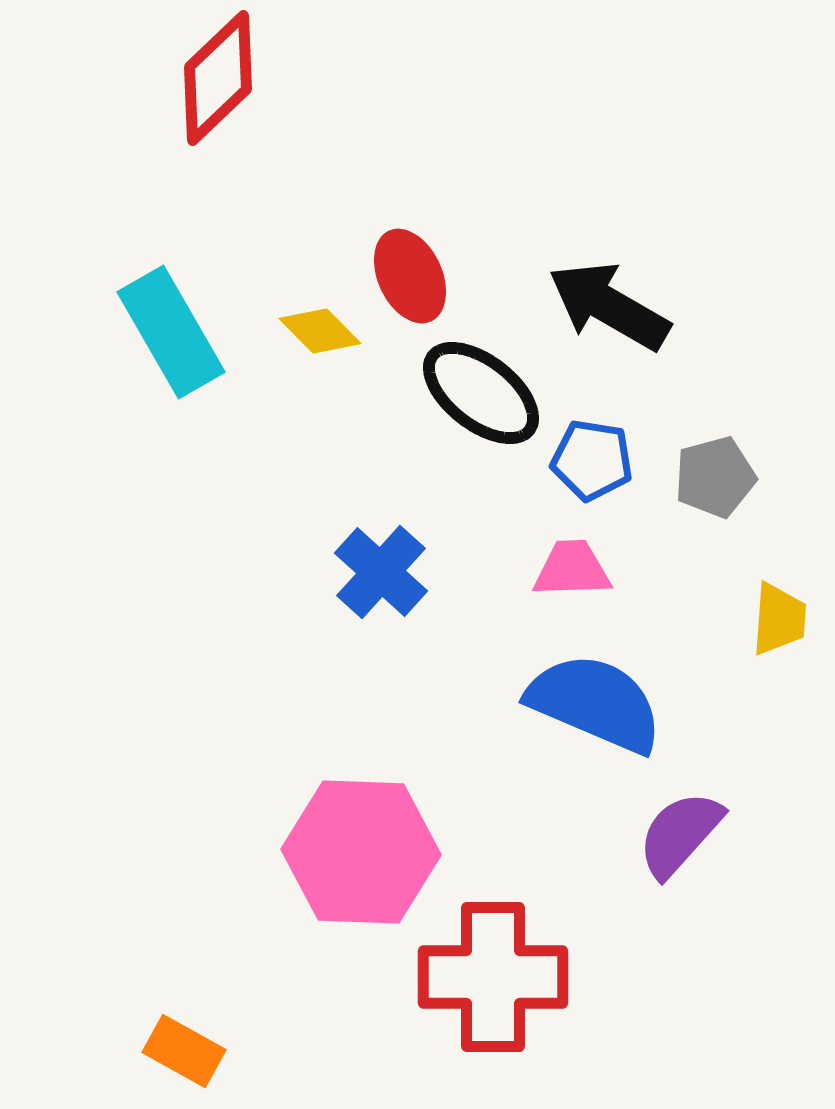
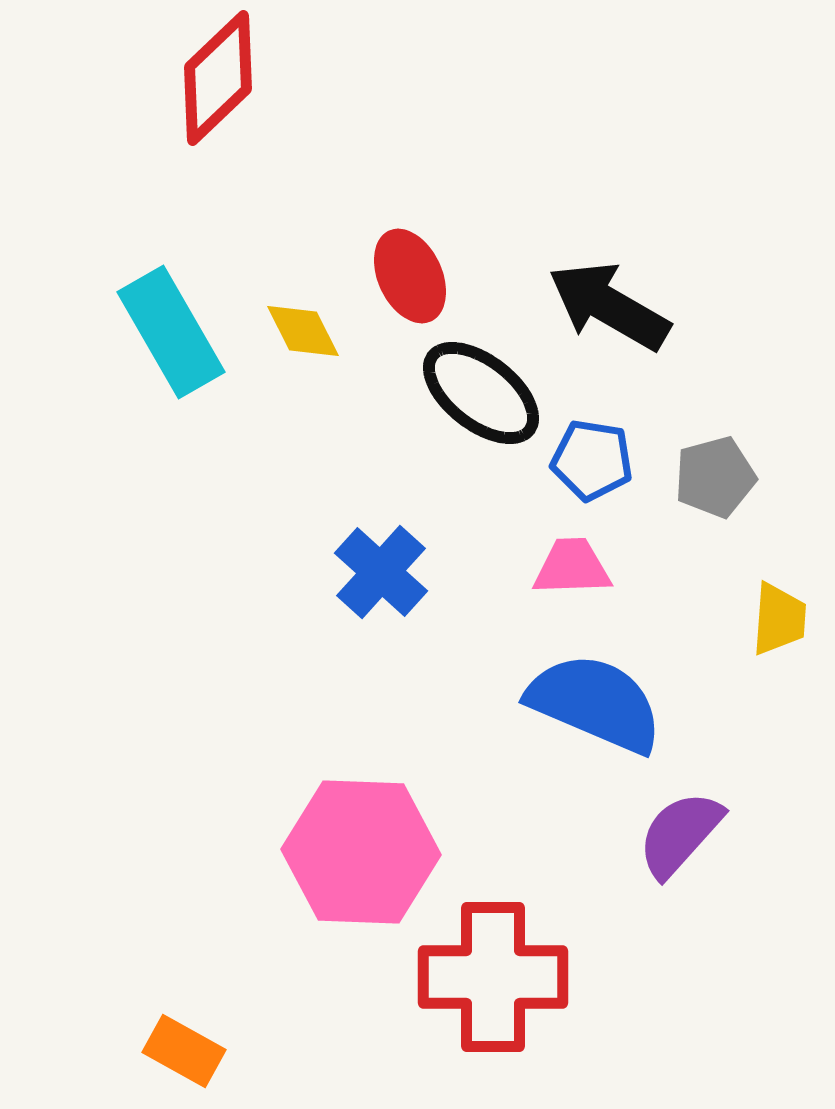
yellow diamond: moved 17 px left; rotated 18 degrees clockwise
pink trapezoid: moved 2 px up
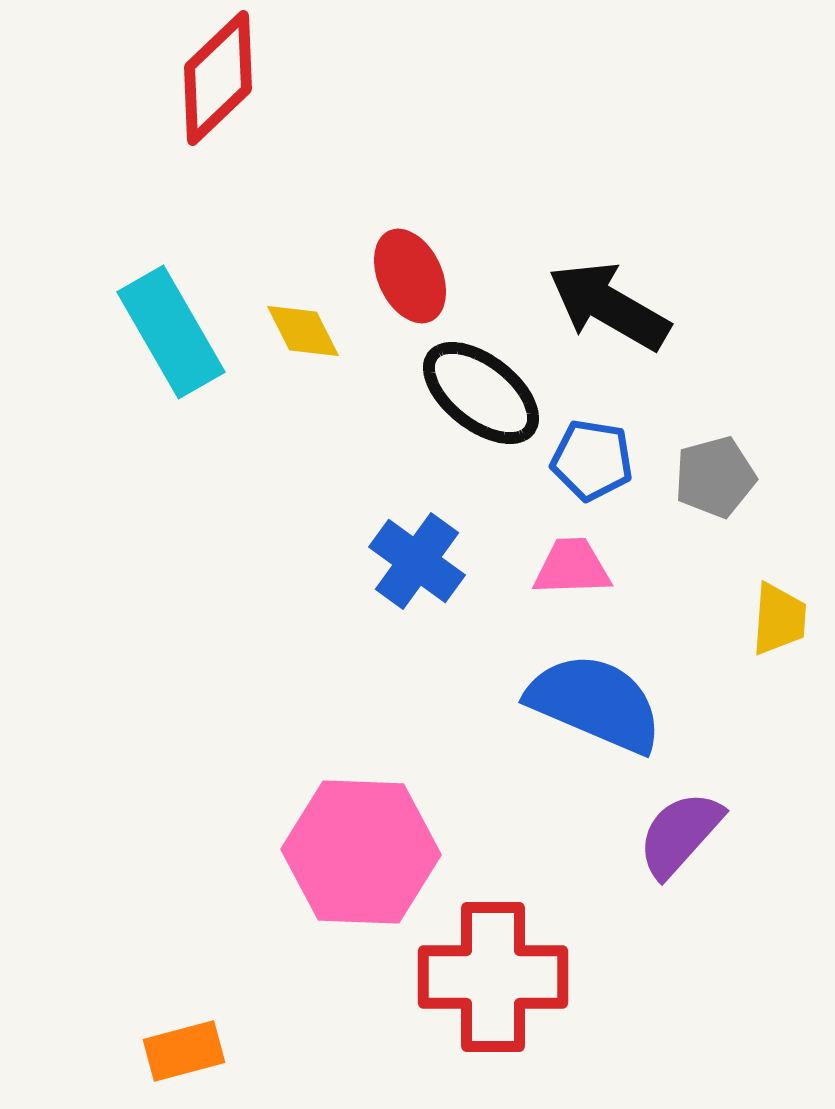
blue cross: moved 36 px right, 11 px up; rotated 6 degrees counterclockwise
orange rectangle: rotated 44 degrees counterclockwise
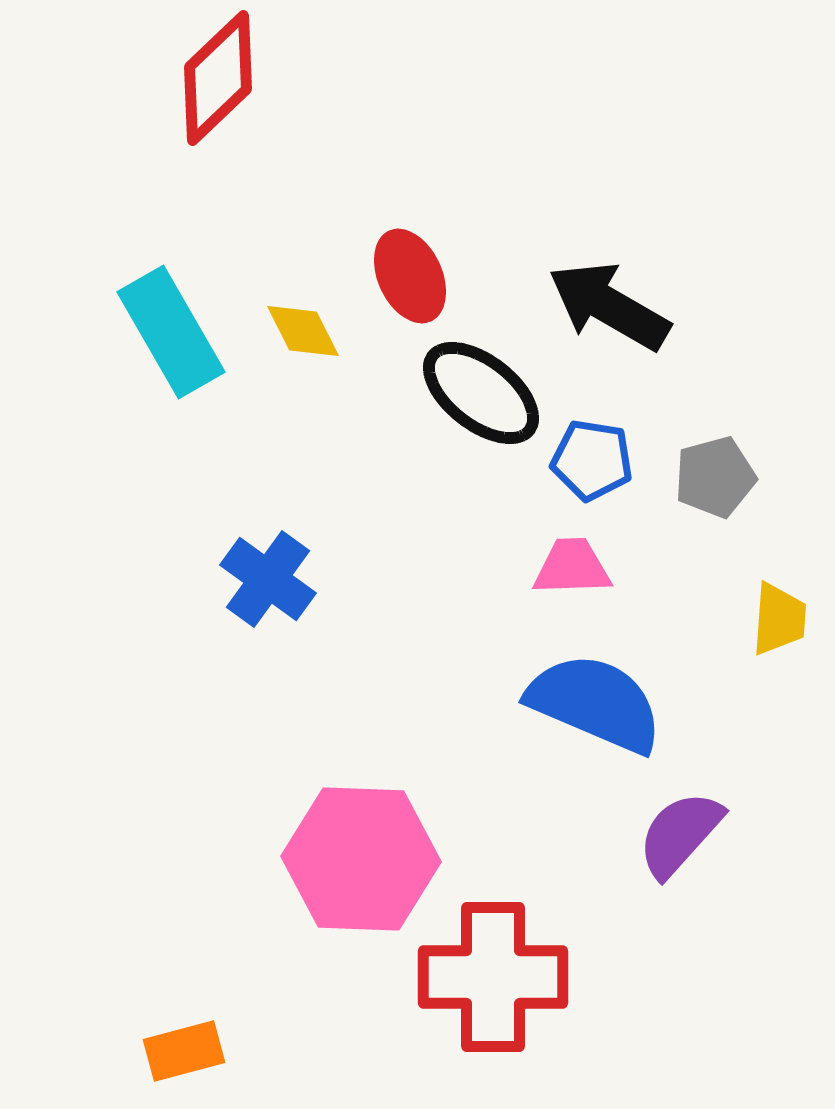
blue cross: moved 149 px left, 18 px down
pink hexagon: moved 7 px down
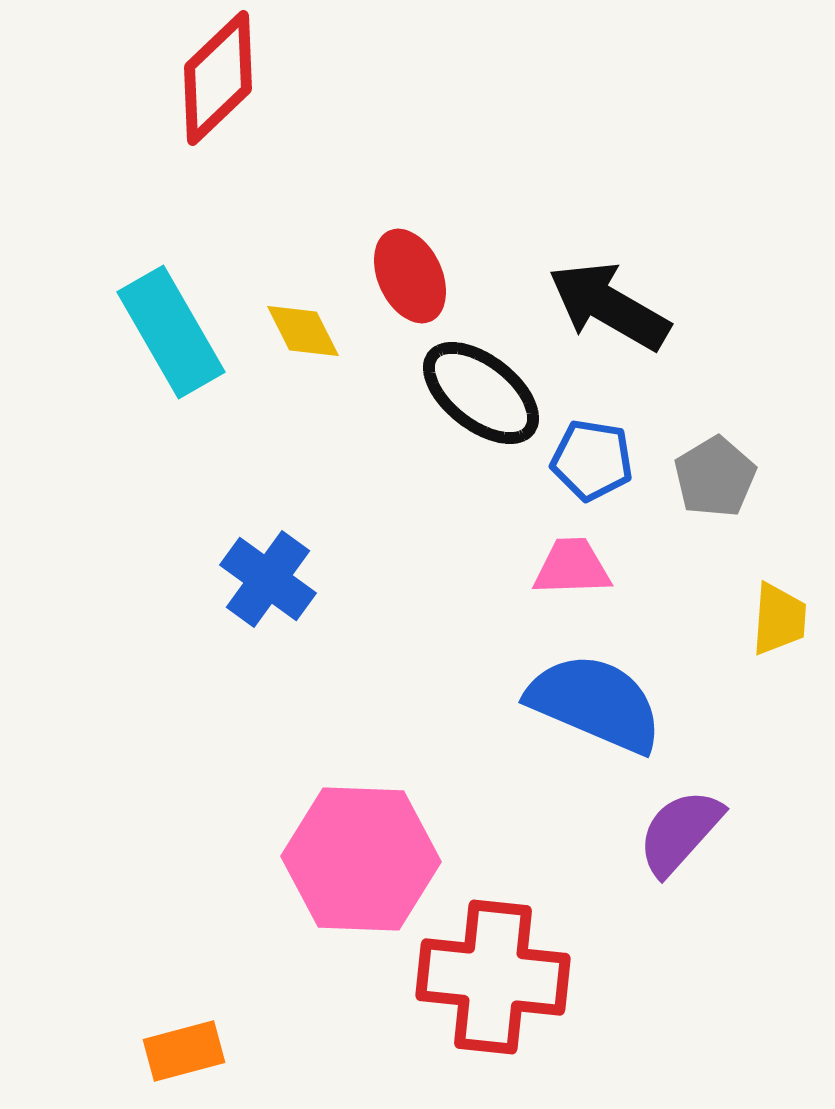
gray pentagon: rotated 16 degrees counterclockwise
purple semicircle: moved 2 px up
red cross: rotated 6 degrees clockwise
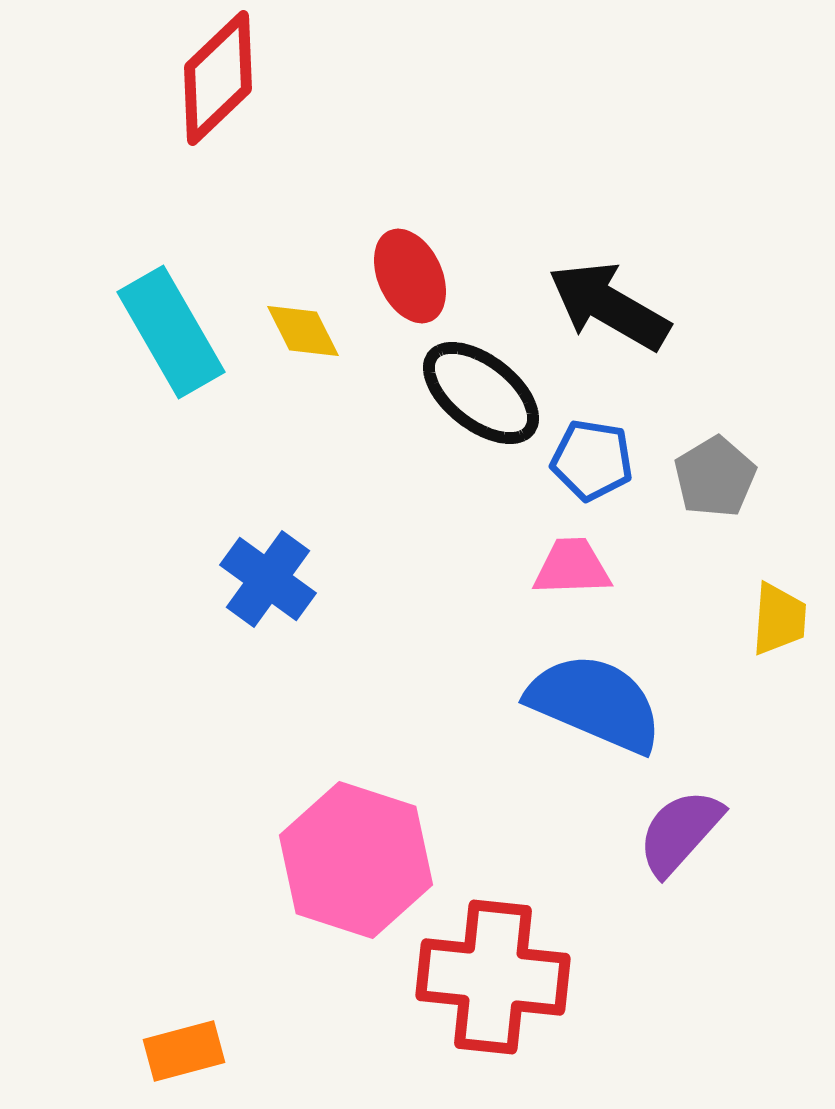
pink hexagon: moved 5 px left, 1 px down; rotated 16 degrees clockwise
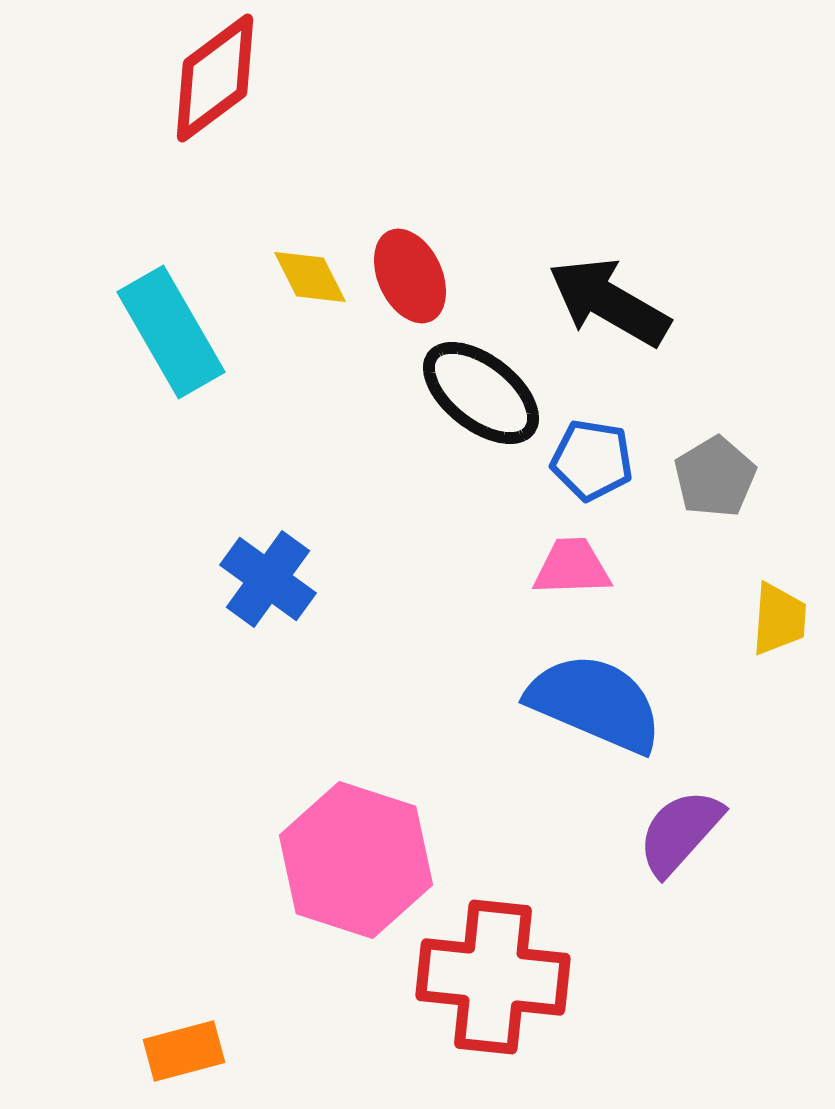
red diamond: moved 3 px left; rotated 7 degrees clockwise
black arrow: moved 4 px up
yellow diamond: moved 7 px right, 54 px up
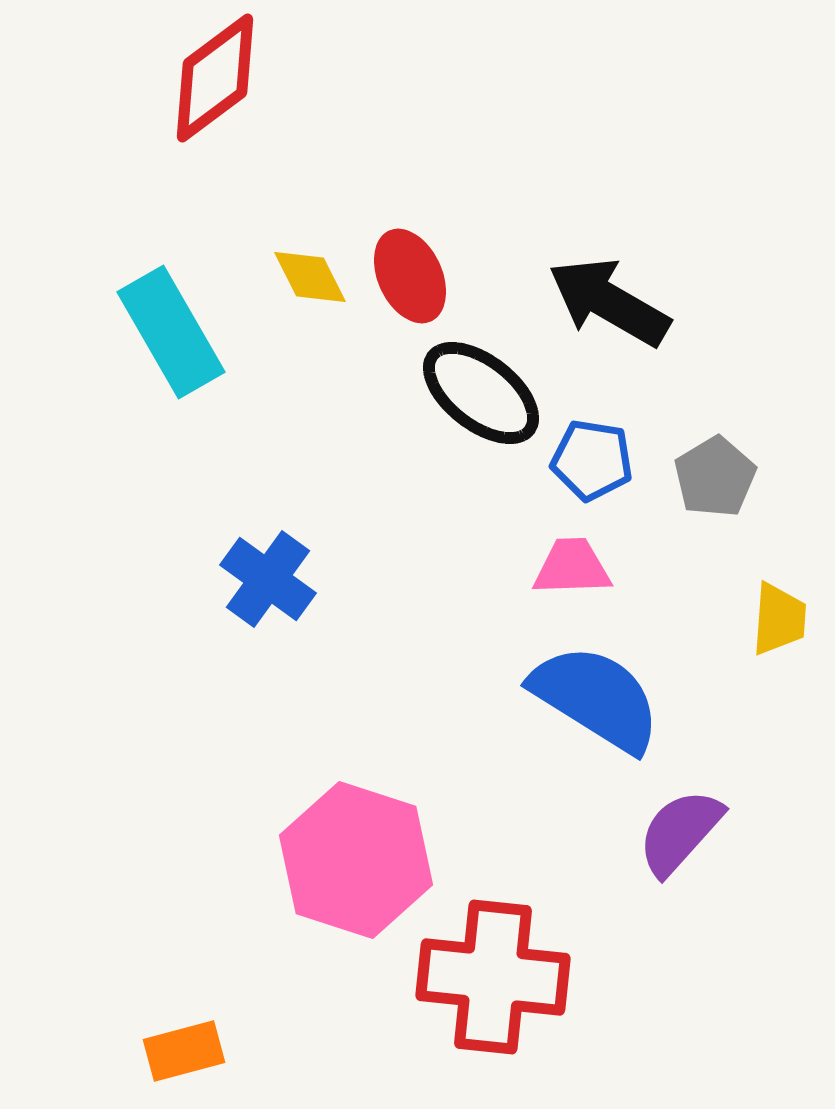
blue semicircle: moved 1 px right, 5 px up; rotated 9 degrees clockwise
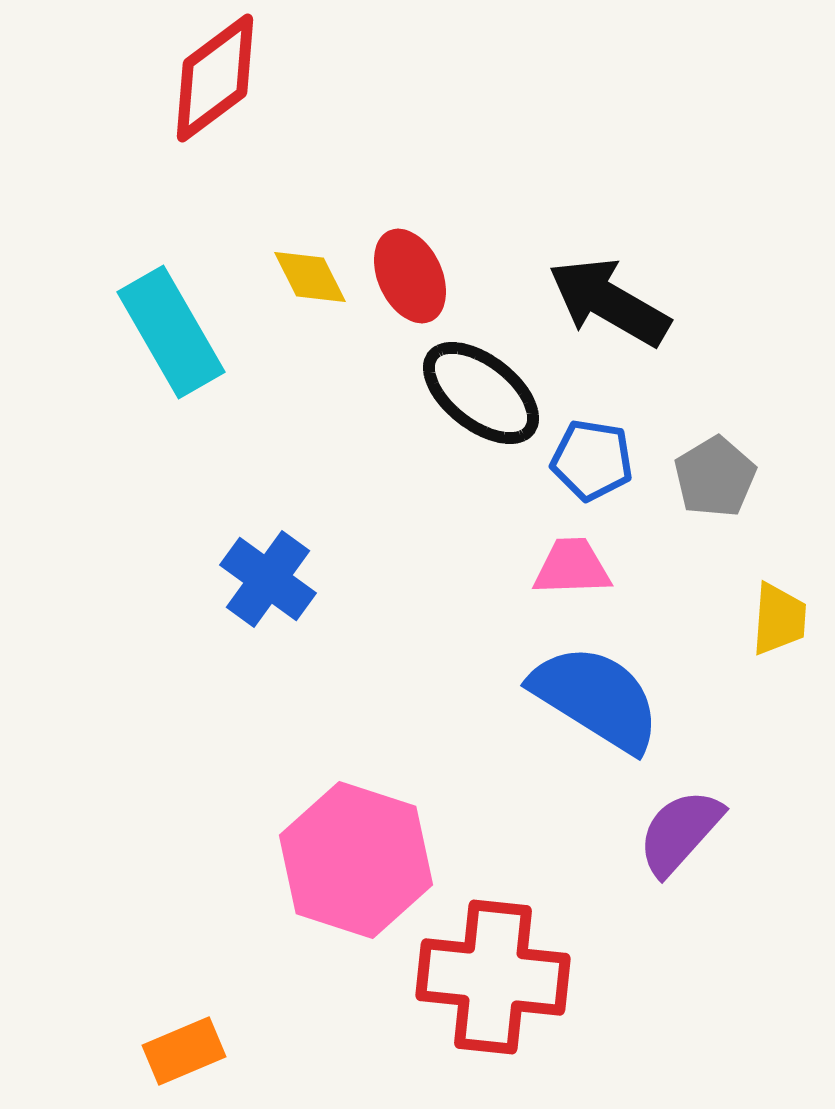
orange rectangle: rotated 8 degrees counterclockwise
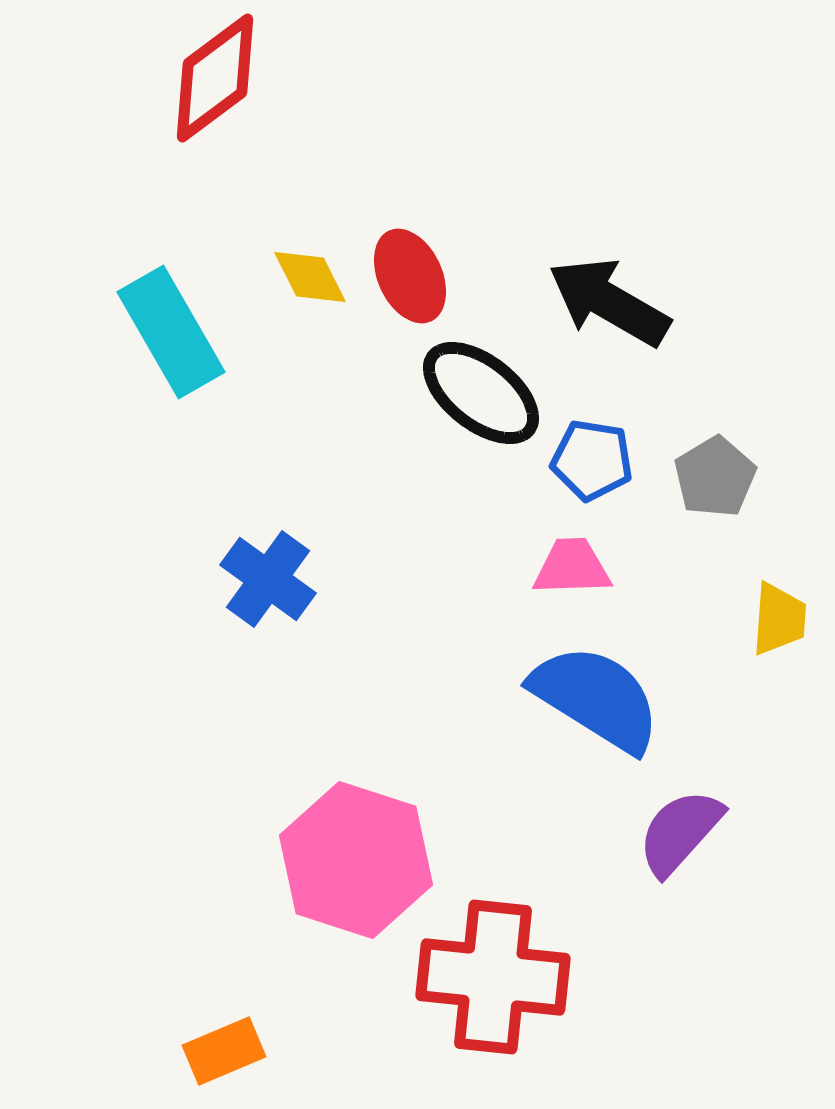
orange rectangle: moved 40 px right
